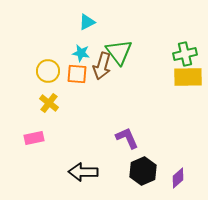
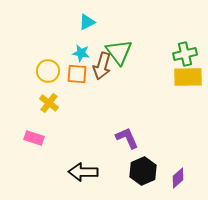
pink rectangle: rotated 30 degrees clockwise
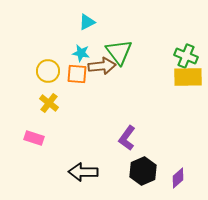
green cross: moved 1 px right, 2 px down; rotated 35 degrees clockwise
brown arrow: rotated 112 degrees counterclockwise
purple L-shape: rotated 120 degrees counterclockwise
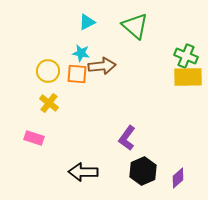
green triangle: moved 16 px right, 26 px up; rotated 12 degrees counterclockwise
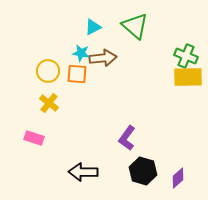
cyan triangle: moved 6 px right, 5 px down
brown arrow: moved 1 px right, 8 px up
black hexagon: rotated 20 degrees counterclockwise
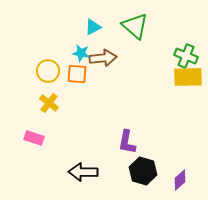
purple L-shape: moved 4 px down; rotated 25 degrees counterclockwise
purple diamond: moved 2 px right, 2 px down
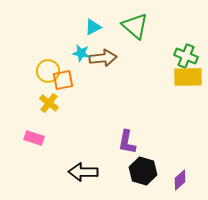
orange square: moved 14 px left, 6 px down; rotated 15 degrees counterclockwise
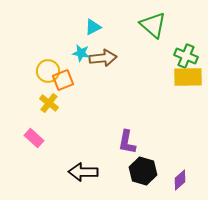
green triangle: moved 18 px right, 1 px up
orange square: rotated 10 degrees counterclockwise
pink rectangle: rotated 24 degrees clockwise
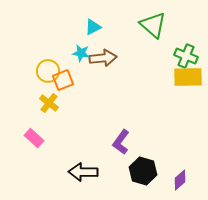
purple L-shape: moved 6 px left; rotated 25 degrees clockwise
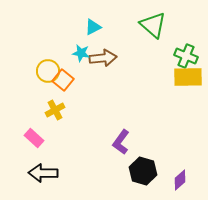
orange square: rotated 30 degrees counterclockwise
yellow cross: moved 6 px right, 7 px down; rotated 24 degrees clockwise
black arrow: moved 40 px left, 1 px down
